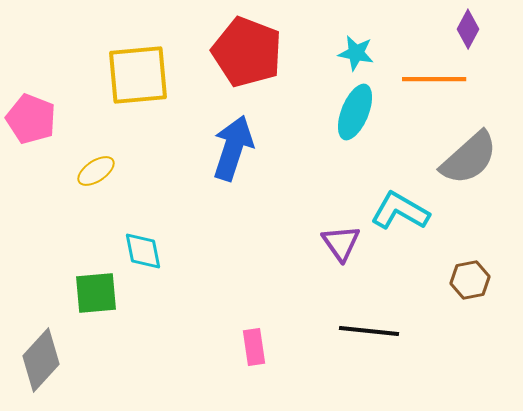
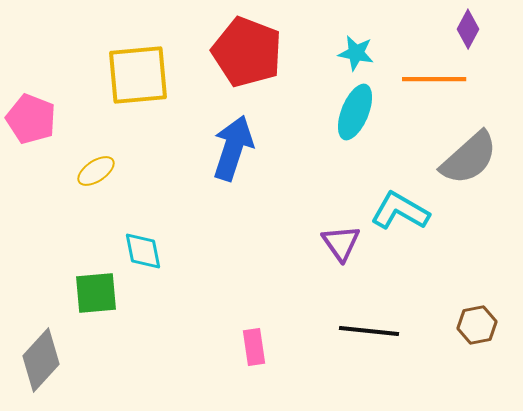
brown hexagon: moved 7 px right, 45 px down
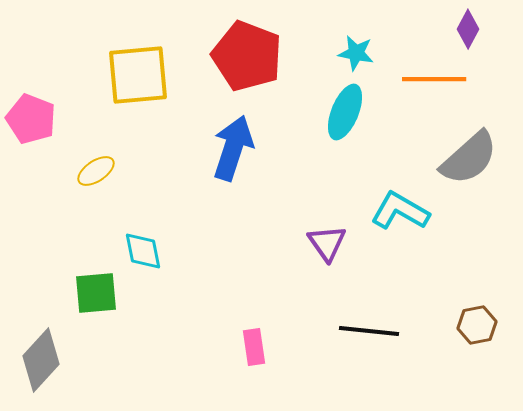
red pentagon: moved 4 px down
cyan ellipse: moved 10 px left
purple triangle: moved 14 px left
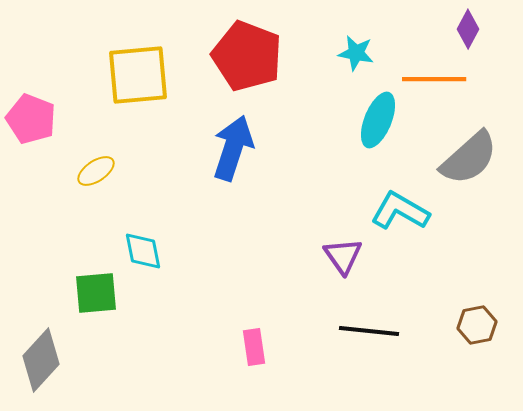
cyan ellipse: moved 33 px right, 8 px down
purple triangle: moved 16 px right, 13 px down
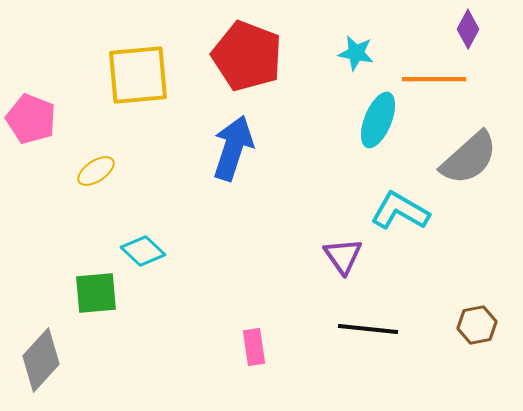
cyan diamond: rotated 36 degrees counterclockwise
black line: moved 1 px left, 2 px up
